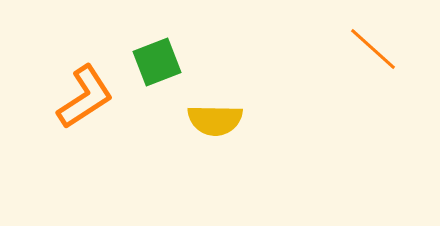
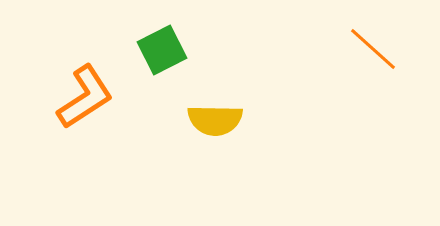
green square: moved 5 px right, 12 px up; rotated 6 degrees counterclockwise
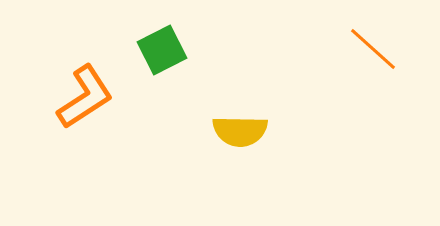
yellow semicircle: moved 25 px right, 11 px down
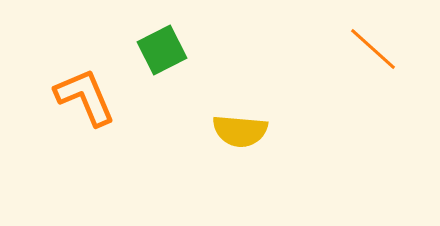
orange L-shape: rotated 80 degrees counterclockwise
yellow semicircle: rotated 4 degrees clockwise
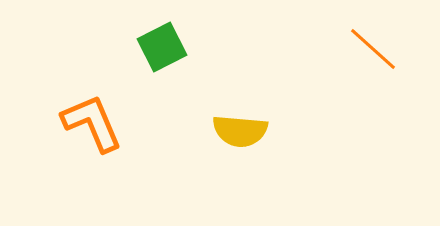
green square: moved 3 px up
orange L-shape: moved 7 px right, 26 px down
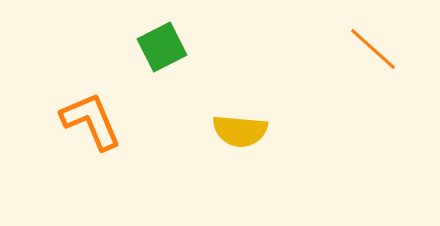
orange L-shape: moved 1 px left, 2 px up
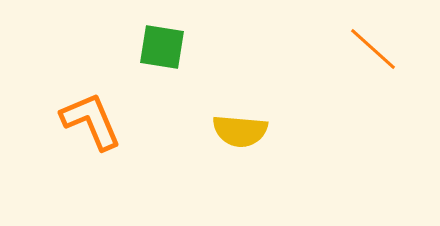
green square: rotated 36 degrees clockwise
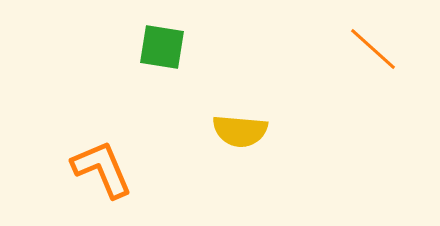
orange L-shape: moved 11 px right, 48 px down
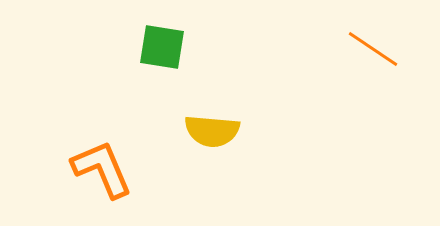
orange line: rotated 8 degrees counterclockwise
yellow semicircle: moved 28 px left
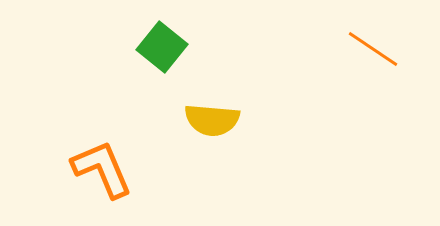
green square: rotated 30 degrees clockwise
yellow semicircle: moved 11 px up
